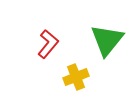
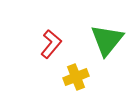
red L-shape: moved 3 px right
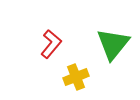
green triangle: moved 6 px right, 4 px down
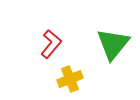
yellow cross: moved 6 px left, 2 px down
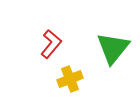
green triangle: moved 4 px down
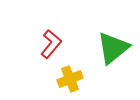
green triangle: rotated 12 degrees clockwise
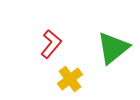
yellow cross: rotated 15 degrees counterclockwise
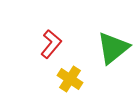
yellow cross: rotated 20 degrees counterclockwise
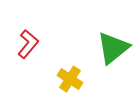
red L-shape: moved 23 px left
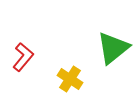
red L-shape: moved 5 px left, 13 px down
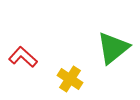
red L-shape: rotated 88 degrees counterclockwise
